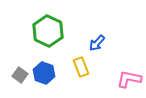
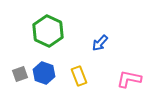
blue arrow: moved 3 px right
yellow rectangle: moved 2 px left, 9 px down
gray square: moved 1 px up; rotated 35 degrees clockwise
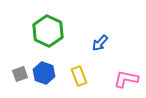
pink L-shape: moved 3 px left
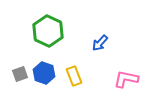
yellow rectangle: moved 5 px left
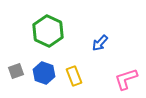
gray square: moved 4 px left, 3 px up
pink L-shape: rotated 30 degrees counterclockwise
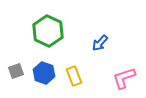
pink L-shape: moved 2 px left, 1 px up
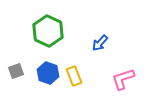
blue hexagon: moved 4 px right
pink L-shape: moved 1 px left, 1 px down
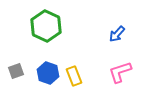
green hexagon: moved 2 px left, 5 px up
blue arrow: moved 17 px right, 9 px up
pink L-shape: moved 3 px left, 7 px up
